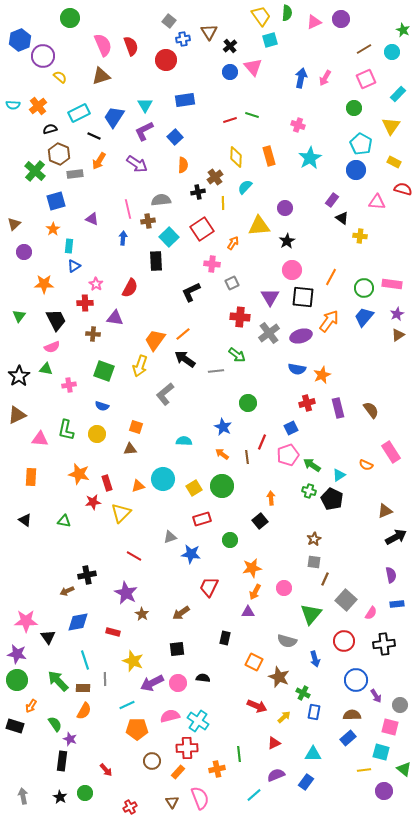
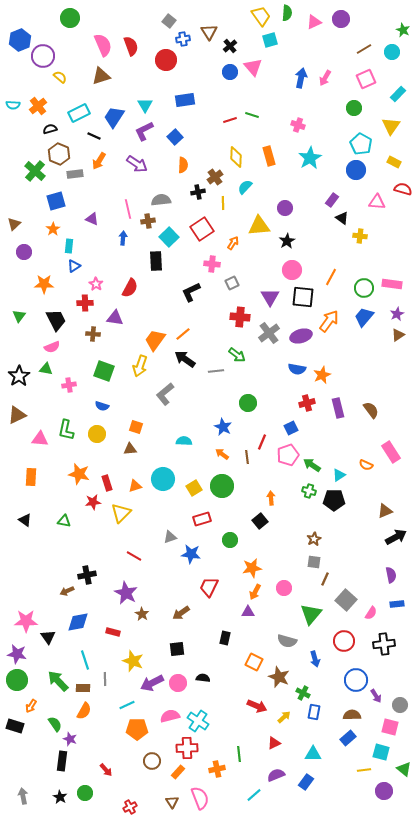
orange triangle at (138, 486): moved 3 px left
black pentagon at (332, 499): moved 2 px right, 1 px down; rotated 25 degrees counterclockwise
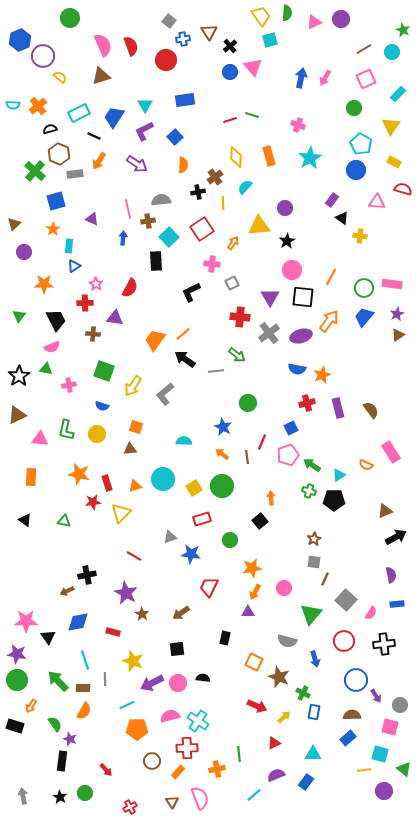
yellow arrow at (140, 366): moved 7 px left, 20 px down; rotated 15 degrees clockwise
cyan square at (381, 752): moved 1 px left, 2 px down
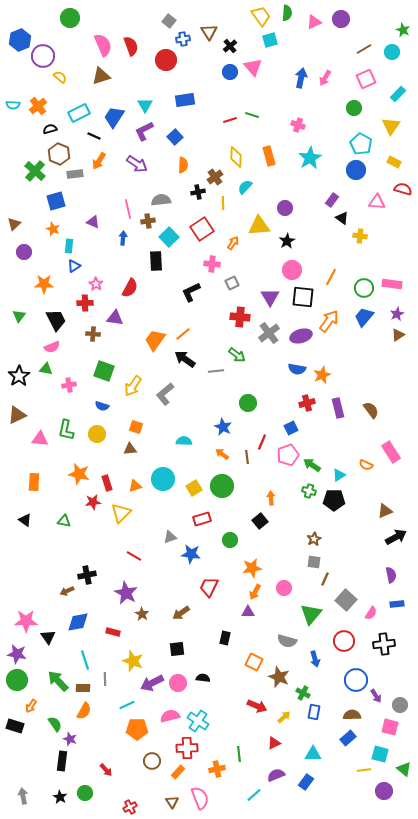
purple triangle at (92, 219): moved 1 px right, 3 px down
orange star at (53, 229): rotated 16 degrees counterclockwise
orange rectangle at (31, 477): moved 3 px right, 5 px down
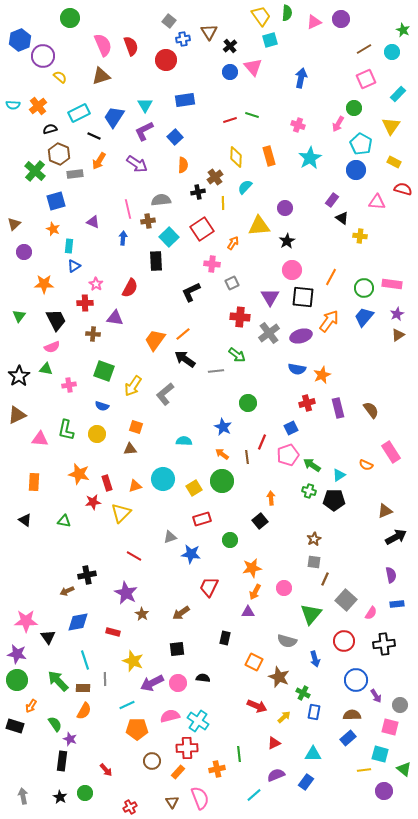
pink arrow at (325, 78): moved 13 px right, 46 px down
green circle at (222, 486): moved 5 px up
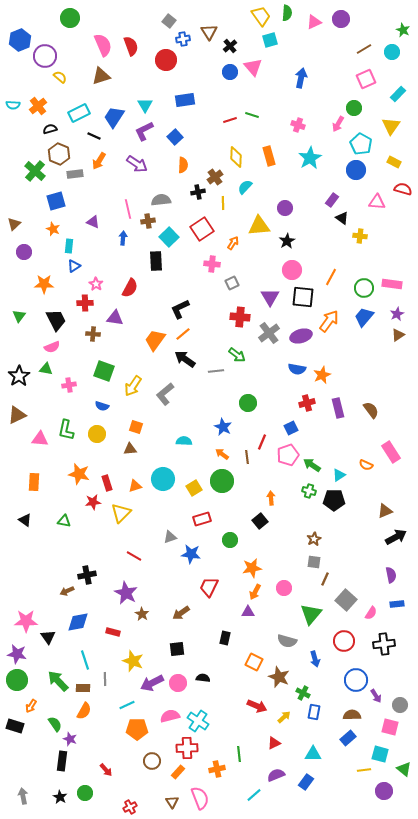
purple circle at (43, 56): moved 2 px right
black L-shape at (191, 292): moved 11 px left, 17 px down
